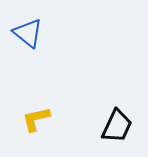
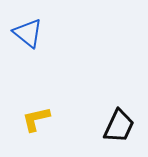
black trapezoid: moved 2 px right
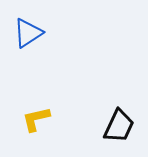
blue triangle: rotated 48 degrees clockwise
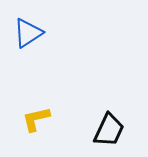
black trapezoid: moved 10 px left, 4 px down
